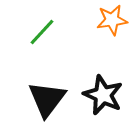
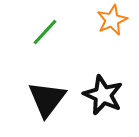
orange star: rotated 16 degrees counterclockwise
green line: moved 3 px right
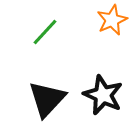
black triangle: rotated 6 degrees clockwise
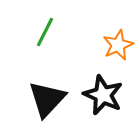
orange star: moved 6 px right, 25 px down
green line: rotated 16 degrees counterclockwise
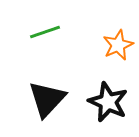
green line: rotated 44 degrees clockwise
black star: moved 5 px right, 7 px down
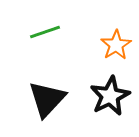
orange star: moved 2 px left; rotated 8 degrees counterclockwise
black star: moved 2 px right, 6 px up; rotated 21 degrees clockwise
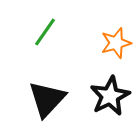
green line: rotated 36 degrees counterclockwise
orange star: moved 2 px up; rotated 16 degrees clockwise
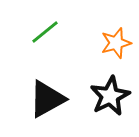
green line: rotated 16 degrees clockwise
black triangle: rotated 18 degrees clockwise
